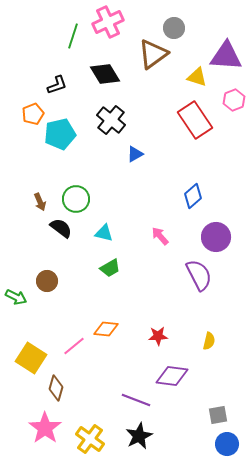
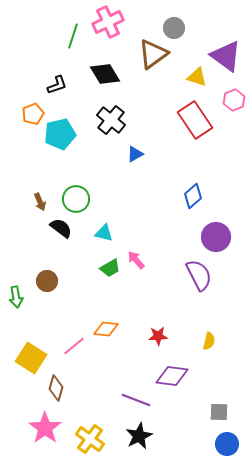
purple triangle: rotated 32 degrees clockwise
pink arrow: moved 24 px left, 24 px down
green arrow: rotated 55 degrees clockwise
gray square: moved 1 px right, 3 px up; rotated 12 degrees clockwise
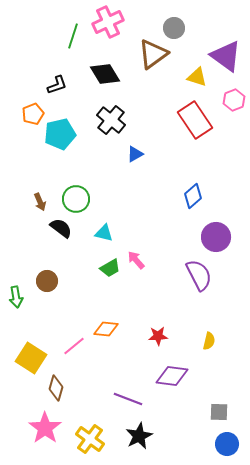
purple line: moved 8 px left, 1 px up
